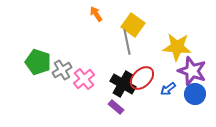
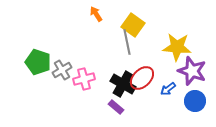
pink cross: rotated 25 degrees clockwise
blue circle: moved 7 px down
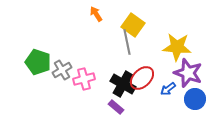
purple star: moved 4 px left, 2 px down
blue circle: moved 2 px up
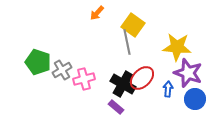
orange arrow: moved 1 px right, 1 px up; rotated 105 degrees counterclockwise
blue arrow: rotated 133 degrees clockwise
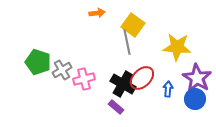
orange arrow: rotated 140 degrees counterclockwise
purple star: moved 9 px right, 5 px down; rotated 12 degrees clockwise
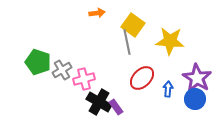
yellow star: moved 7 px left, 6 px up
black cross: moved 24 px left, 18 px down
purple rectangle: rotated 14 degrees clockwise
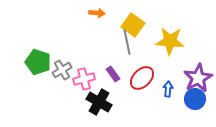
orange arrow: rotated 14 degrees clockwise
purple star: moved 1 px right; rotated 12 degrees clockwise
purple rectangle: moved 3 px left, 33 px up
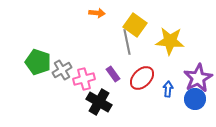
yellow square: moved 2 px right
